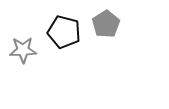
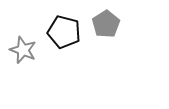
gray star: rotated 24 degrees clockwise
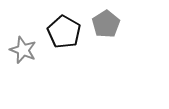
black pentagon: rotated 16 degrees clockwise
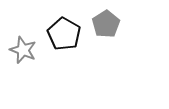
black pentagon: moved 2 px down
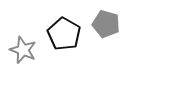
gray pentagon: rotated 24 degrees counterclockwise
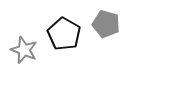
gray star: moved 1 px right
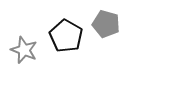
black pentagon: moved 2 px right, 2 px down
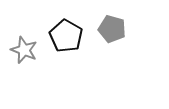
gray pentagon: moved 6 px right, 5 px down
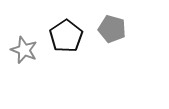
black pentagon: rotated 8 degrees clockwise
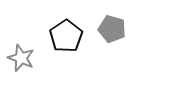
gray star: moved 3 px left, 8 px down
